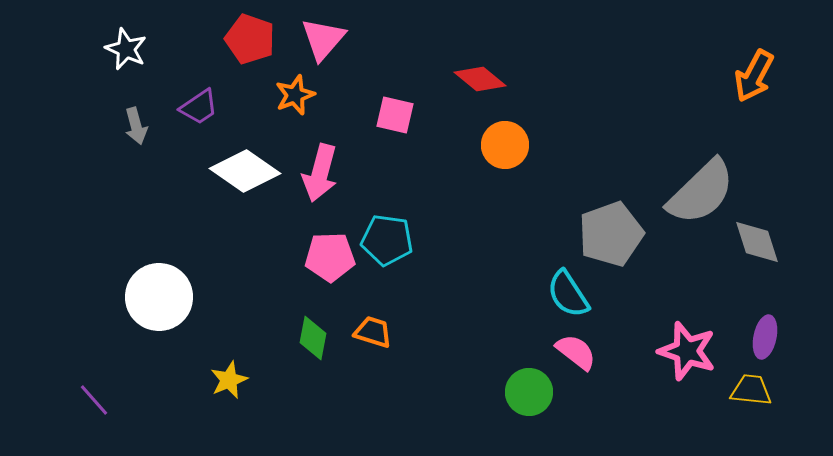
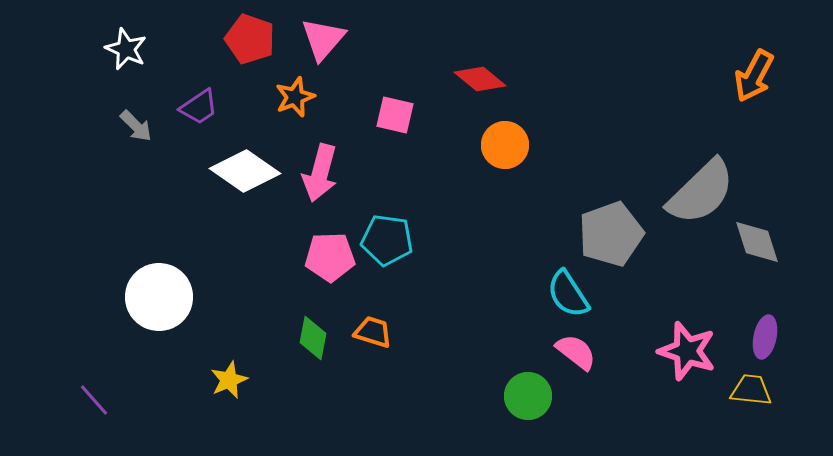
orange star: moved 2 px down
gray arrow: rotated 30 degrees counterclockwise
green circle: moved 1 px left, 4 px down
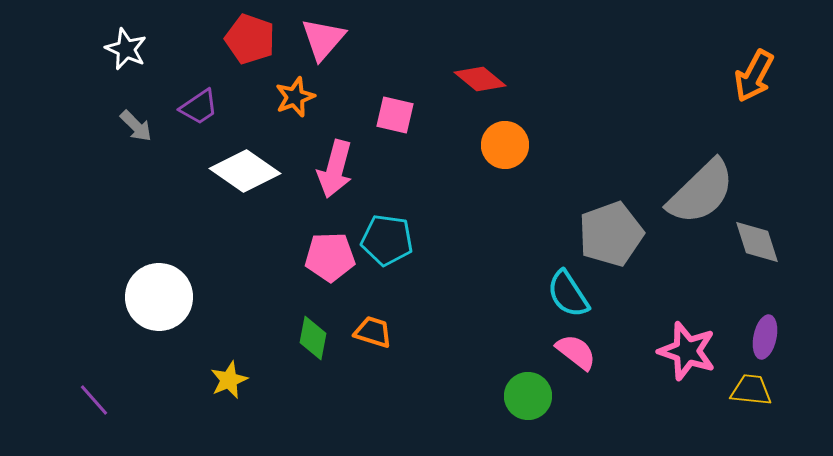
pink arrow: moved 15 px right, 4 px up
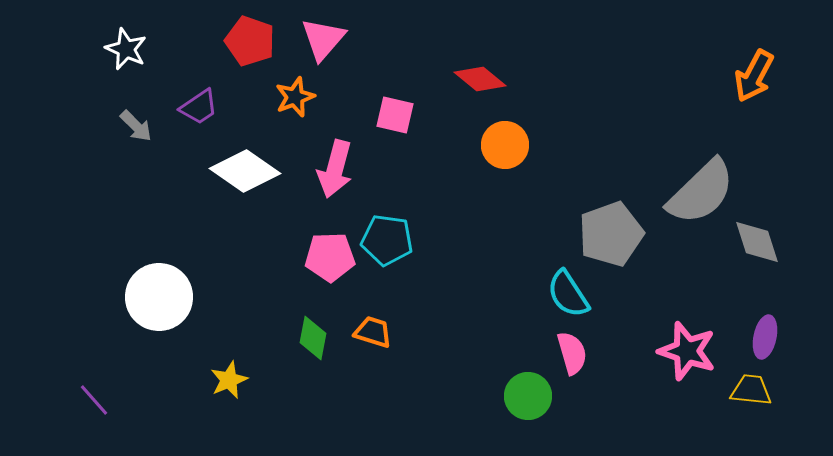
red pentagon: moved 2 px down
pink semicircle: moved 4 px left, 1 px down; rotated 36 degrees clockwise
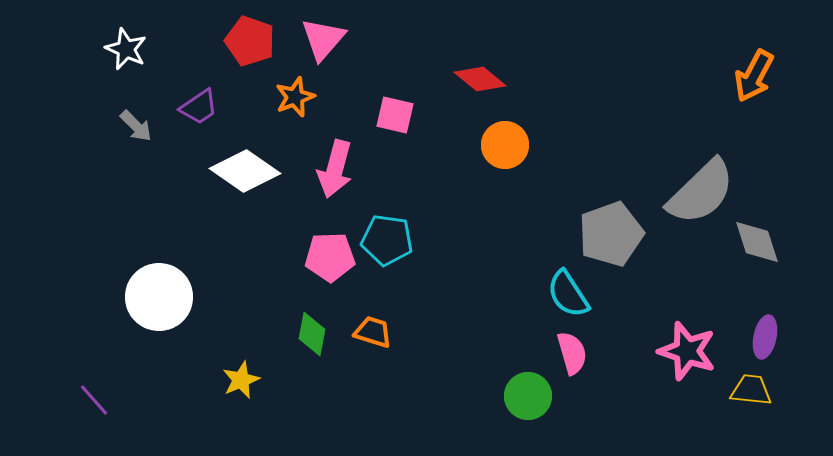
green diamond: moved 1 px left, 4 px up
yellow star: moved 12 px right
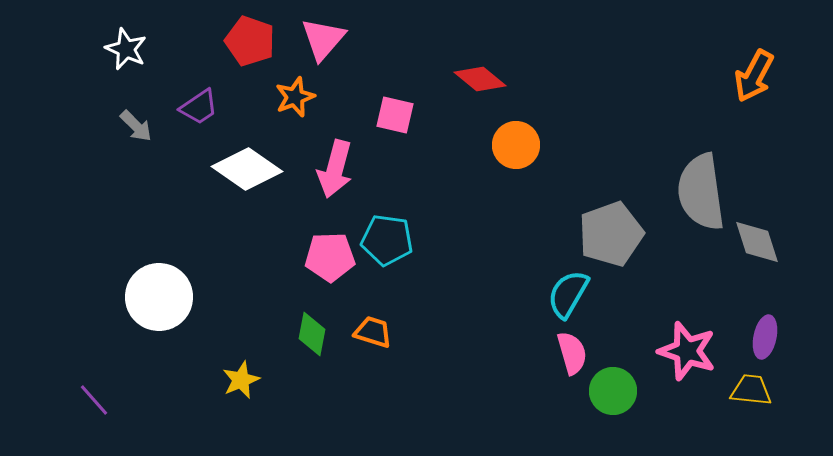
orange circle: moved 11 px right
white diamond: moved 2 px right, 2 px up
gray semicircle: rotated 126 degrees clockwise
cyan semicircle: rotated 63 degrees clockwise
green circle: moved 85 px right, 5 px up
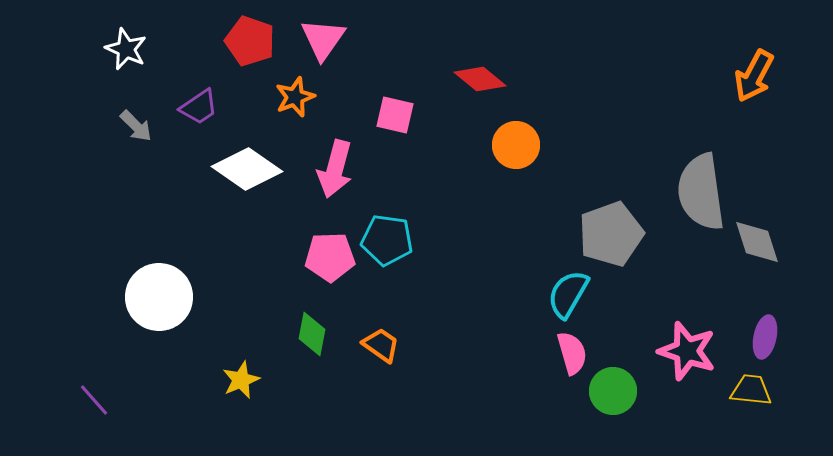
pink triangle: rotated 6 degrees counterclockwise
orange trapezoid: moved 8 px right, 13 px down; rotated 18 degrees clockwise
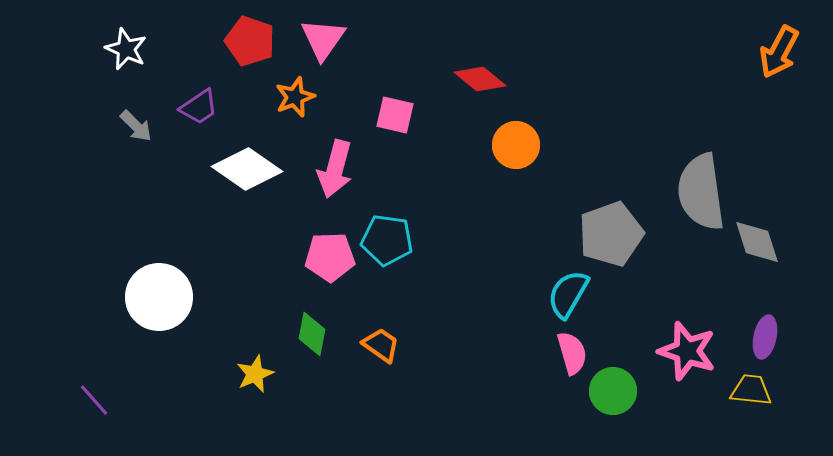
orange arrow: moved 25 px right, 24 px up
yellow star: moved 14 px right, 6 px up
